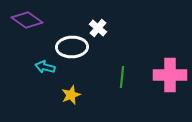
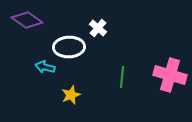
white ellipse: moved 3 px left
pink cross: rotated 16 degrees clockwise
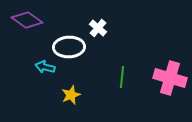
pink cross: moved 3 px down
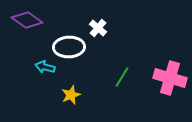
green line: rotated 25 degrees clockwise
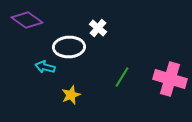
pink cross: moved 1 px down
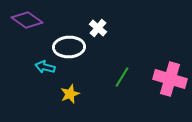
yellow star: moved 1 px left, 1 px up
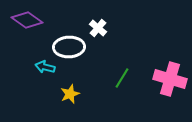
green line: moved 1 px down
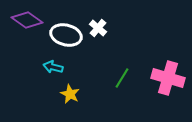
white ellipse: moved 3 px left, 12 px up; rotated 16 degrees clockwise
cyan arrow: moved 8 px right
pink cross: moved 2 px left, 1 px up
yellow star: rotated 24 degrees counterclockwise
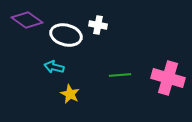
white cross: moved 3 px up; rotated 30 degrees counterclockwise
cyan arrow: moved 1 px right
green line: moved 2 px left, 3 px up; rotated 55 degrees clockwise
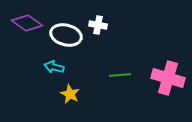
purple diamond: moved 3 px down
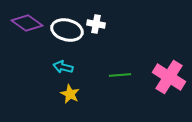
white cross: moved 2 px left, 1 px up
white ellipse: moved 1 px right, 5 px up
cyan arrow: moved 9 px right
pink cross: moved 1 px right, 1 px up; rotated 16 degrees clockwise
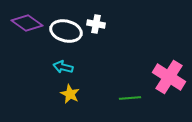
white ellipse: moved 1 px left, 1 px down
green line: moved 10 px right, 23 px down
